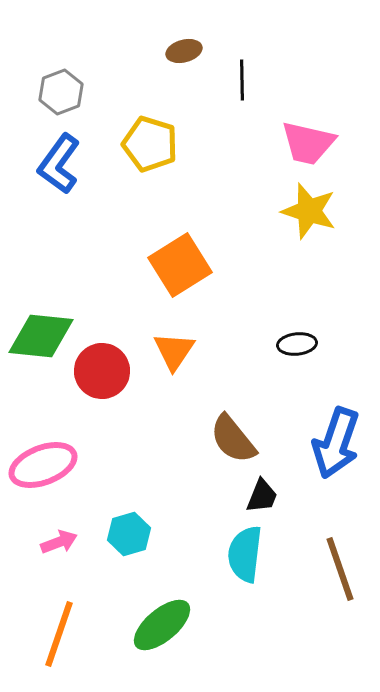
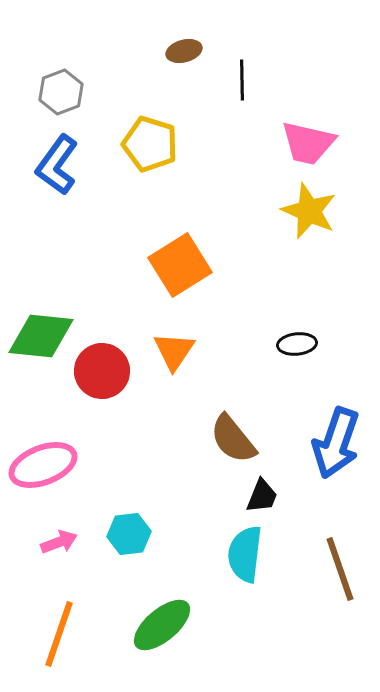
blue L-shape: moved 2 px left, 1 px down
yellow star: rotated 6 degrees clockwise
cyan hexagon: rotated 9 degrees clockwise
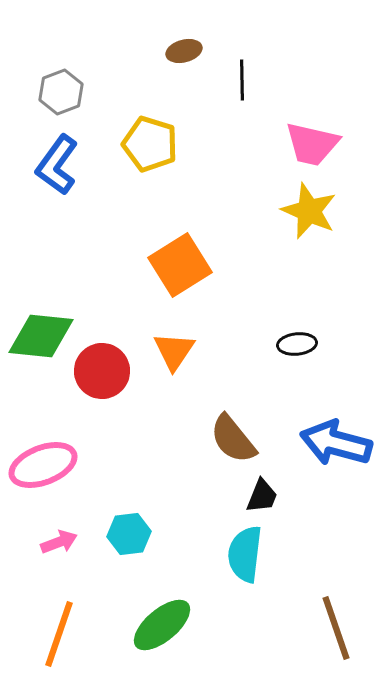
pink trapezoid: moved 4 px right, 1 px down
blue arrow: rotated 86 degrees clockwise
brown line: moved 4 px left, 59 px down
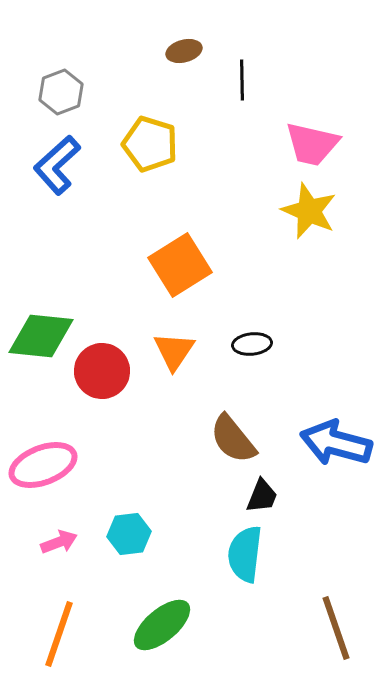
blue L-shape: rotated 12 degrees clockwise
black ellipse: moved 45 px left
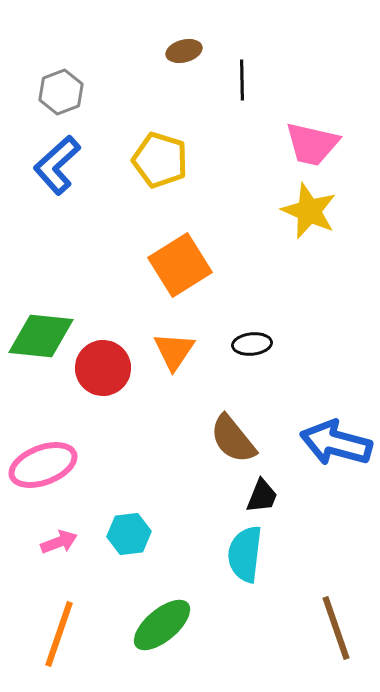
yellow pentagon: moved 10 px right, 16 px down
red circle: moved 1 px right, 3 px up
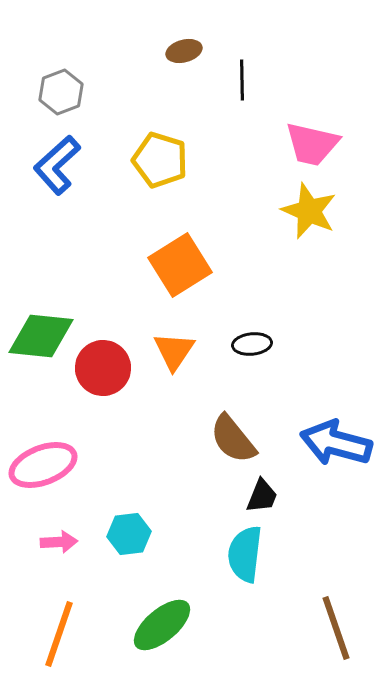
pink arrow: rotated 18 degrees clockwise
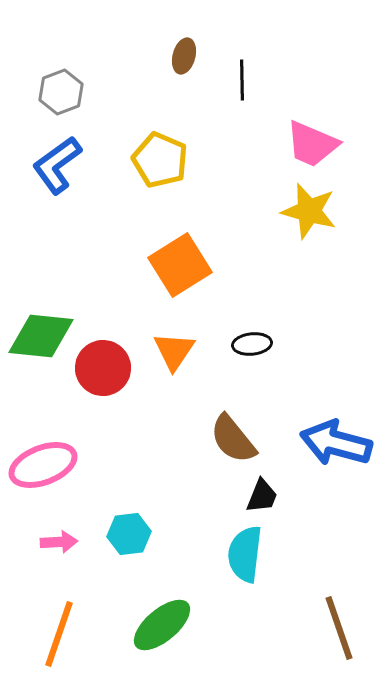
brown ellipse: moved 5 px down; rotated 60 degrees counterclockwise
pink trapezoid: rotated 10 degrees clockwise
yellow pentagon: rotated 6 degrees clockwise
blue L-shape: rotated 6 degrees clockwise
yellow star: rotated 8 degrees counterclockwise
brown line: moved 3 px right
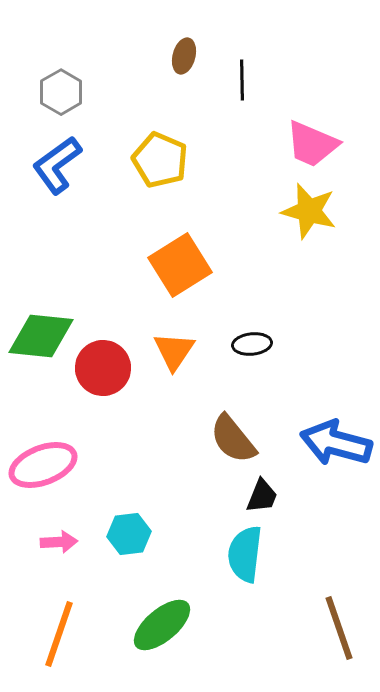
gray hexagon: rotated 9 degrees counterclockwise
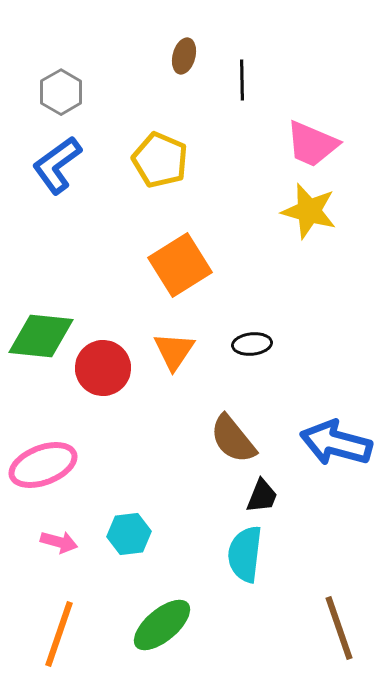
pink arrow: rotated 18 degrees clockwise
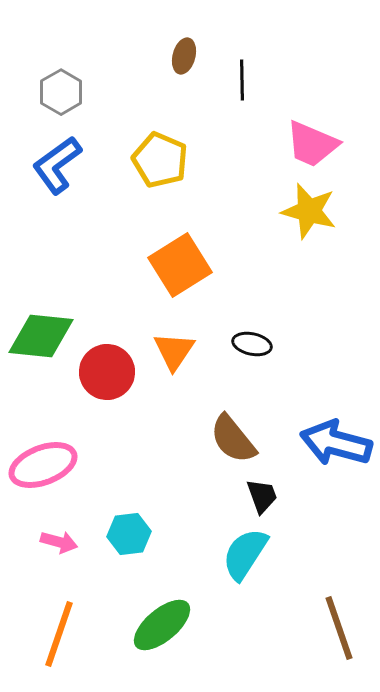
black ellipse: rotated 18 degrees clockwise
red circle: moved 4 px right, 4 px down
black trapezoid: rotated 42 degrees counterclockwise
cyan semicircle: rotated 26 degrees clockwise
